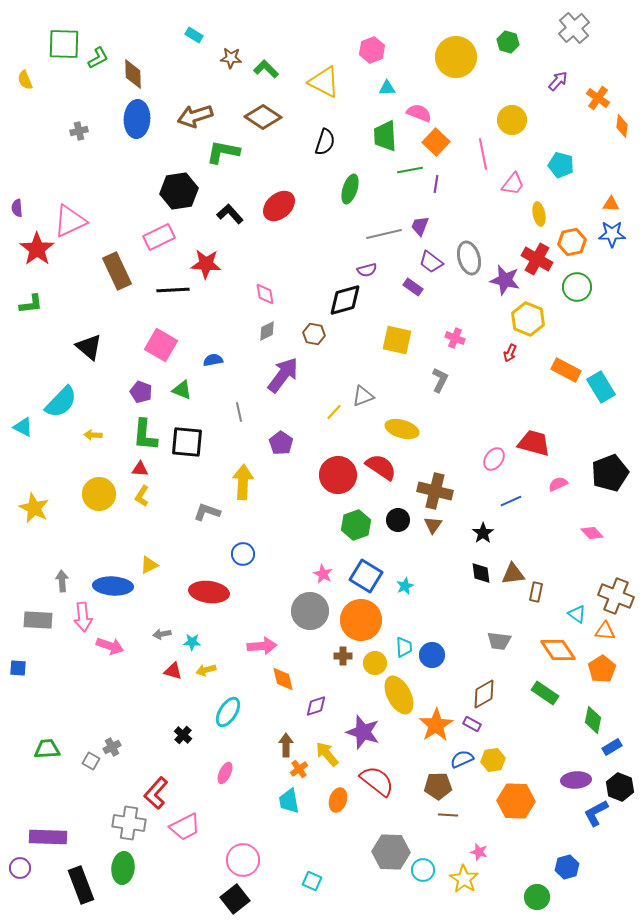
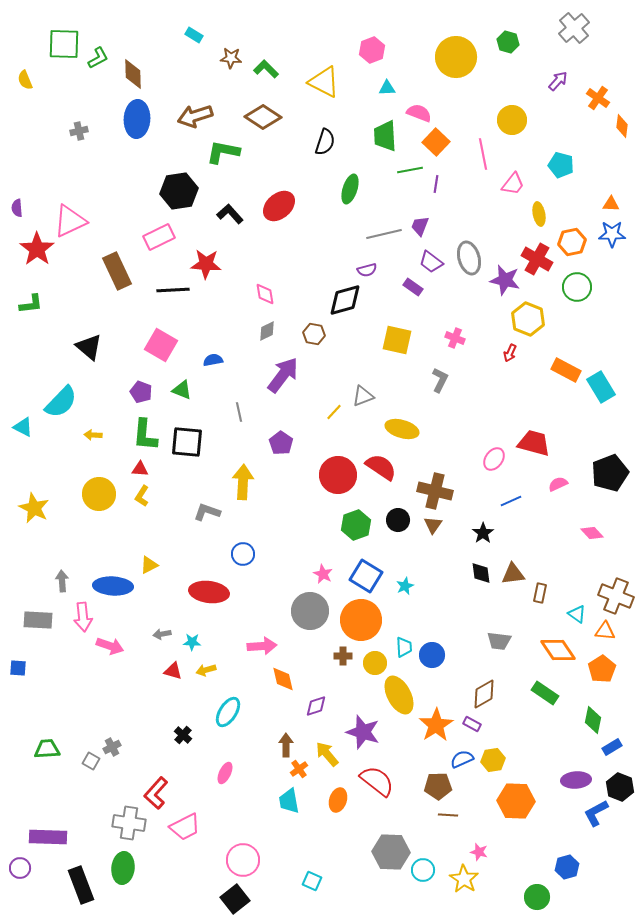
brown rectangle at (536, 592): moved 4 px right, 1 px down
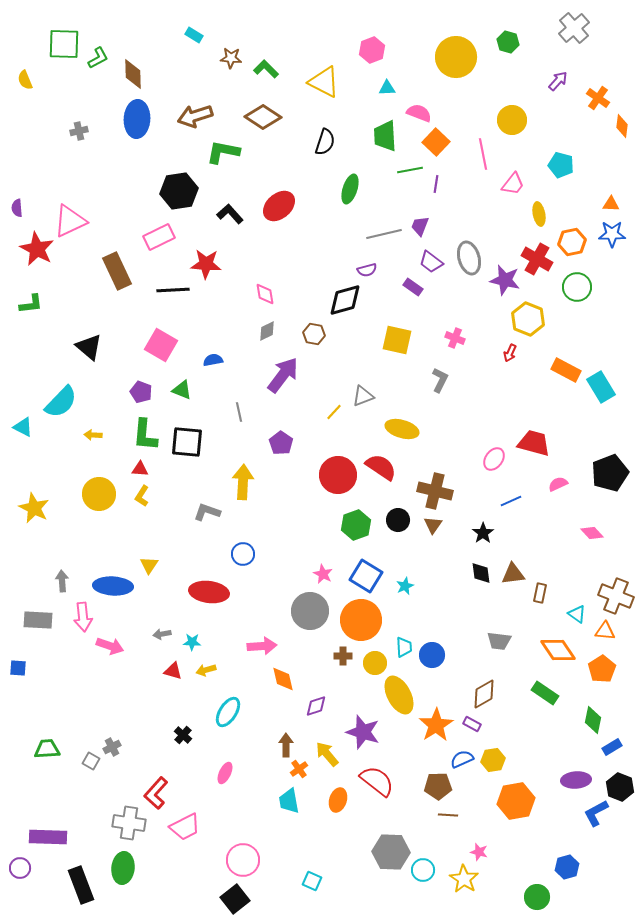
red star at (37, 249): rotated 8 degrees counterclockwise
yellow triangle at (149, 565): rotated 30 degrees counterclockwise
orange hexagon at (516, 801): rotated 12 degrees counterclockwise
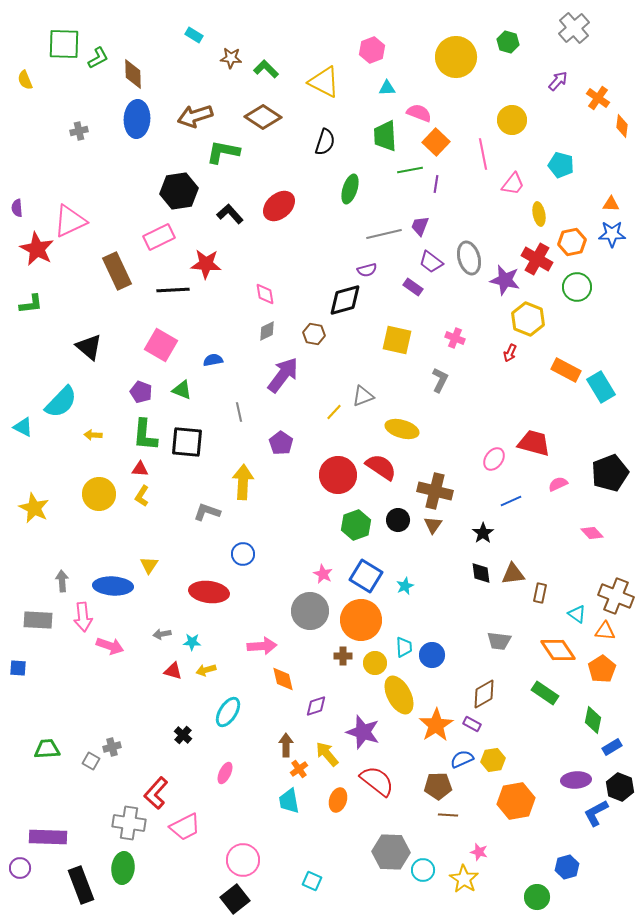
gray cross at (112, 747): rotated 12 degrees clockwise
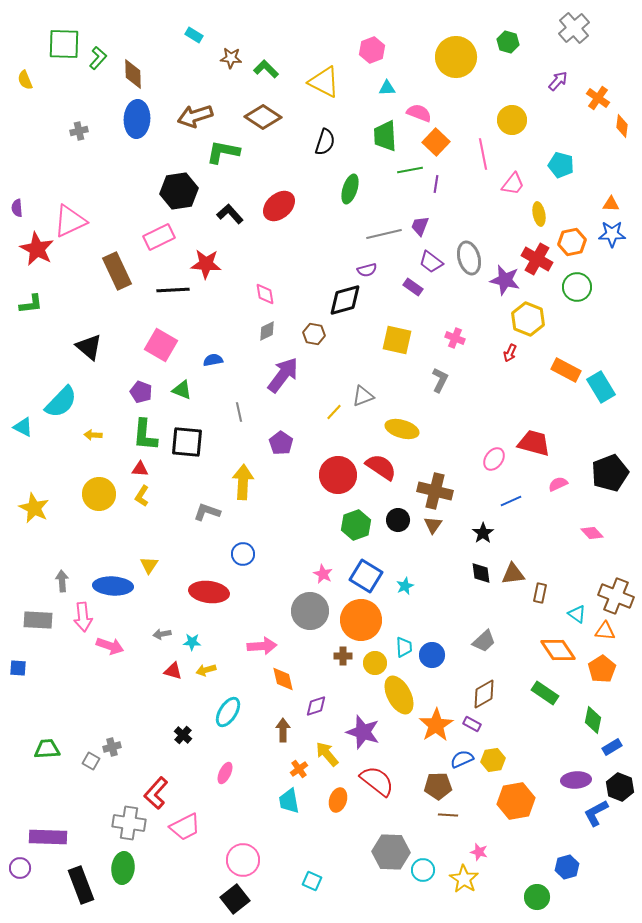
green L-shape at (98, 58): rotated 20 degrees counterclockwise
gray trapezoid at (499, 641): moved 15 px left; rotated 50 degrees counterclockwise
brown arrow at (286, 745): moved 3 px left, 15 px up
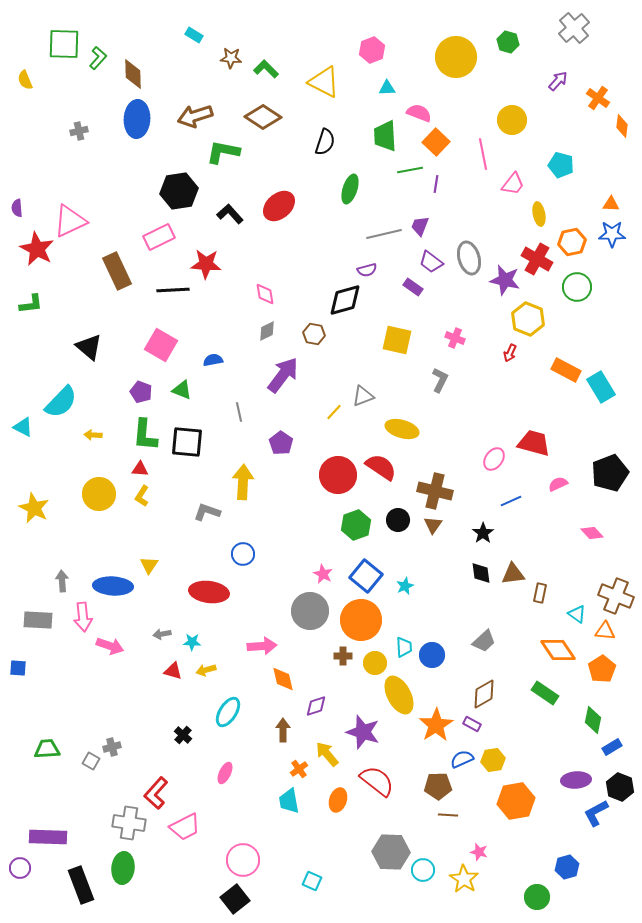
blue square at (366, 576): rotated 8 degrees clockwise
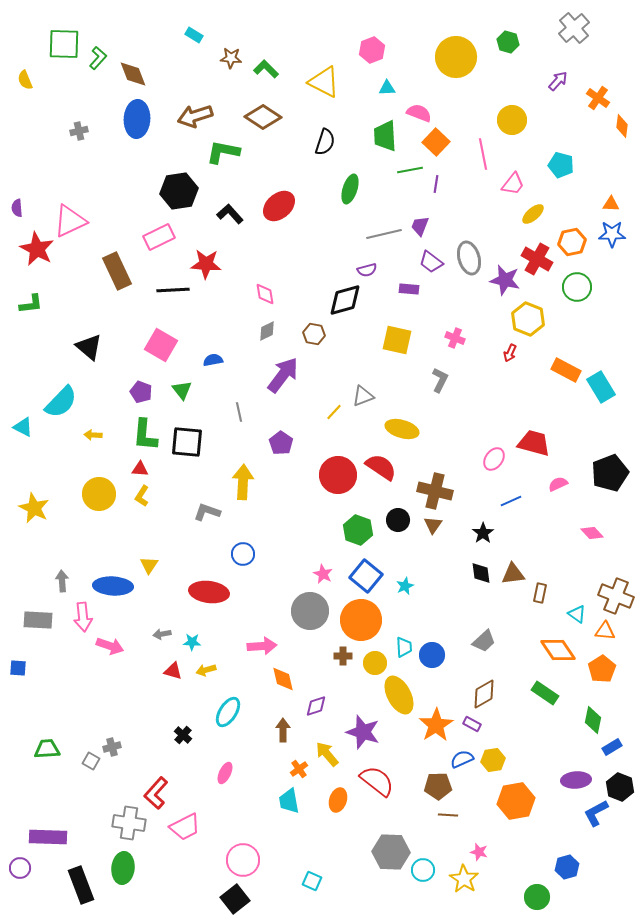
brown diamond at (133, 74): rotated 20 degrees counterclockwise
yellow ellipse at (539, 214): moved 6 px left; rotated 60 degrees clockwise
purple rectangle at (413, 287): moved 4 px left, 2 px down; rotated 30 degrees counterclockwise
green triangle at (182, 390): rotated 30 degrees clockwise
green hexagon at (356, 525): moved 2 px right, 5 px down; rotated 20 degrees counterclockwise
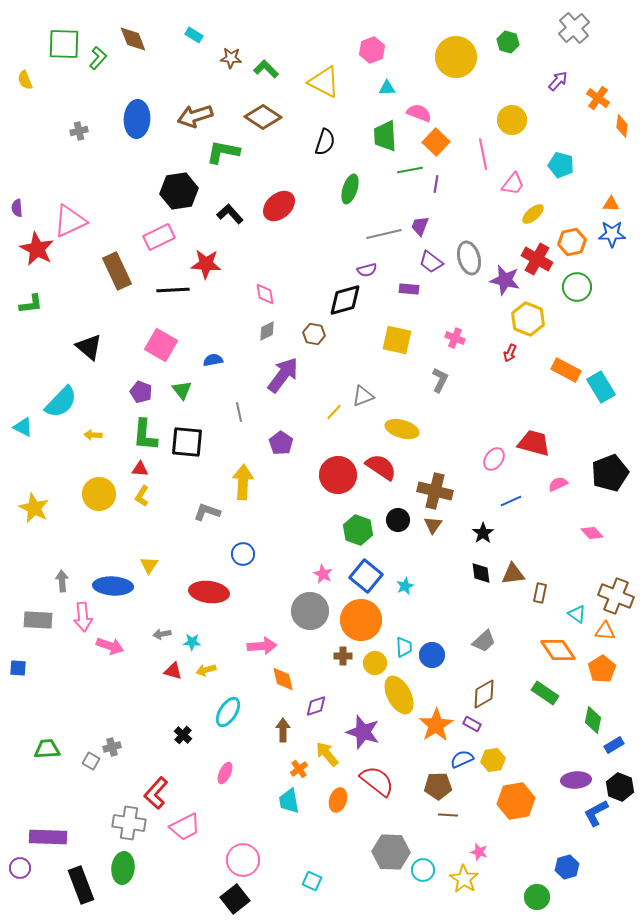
brown diamond at (133, 74): moved 35 px up
blue rectangle at (612, 747): moved 2 px right, 2 px up
